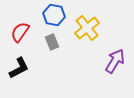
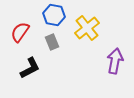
purple arrow: rotated 20 degrees counterclockwise
black L-shape: moved 11 px right
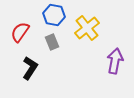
black L-shape: rotated 30 degrees counterclockwise
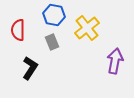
red semicircle: moved 2 px left, 2 px up; rotated 35 degrees counterclockwise
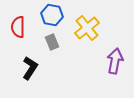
blue hexagon: moved 2 px left
red semicircle: moved 3 px up
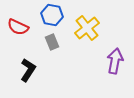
red semicircle: rotated 65 degrees counterclockwise
black L-shape: moved 2 px left, 2 px down
